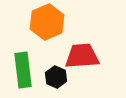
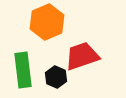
red trapezoid: rotated 15 degrees counterclockwise
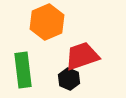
black hexagon: moved 13 px right, 2 px down
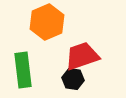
black hexagon: moved 4 px right; rotated 15 degrees counterclockwise
